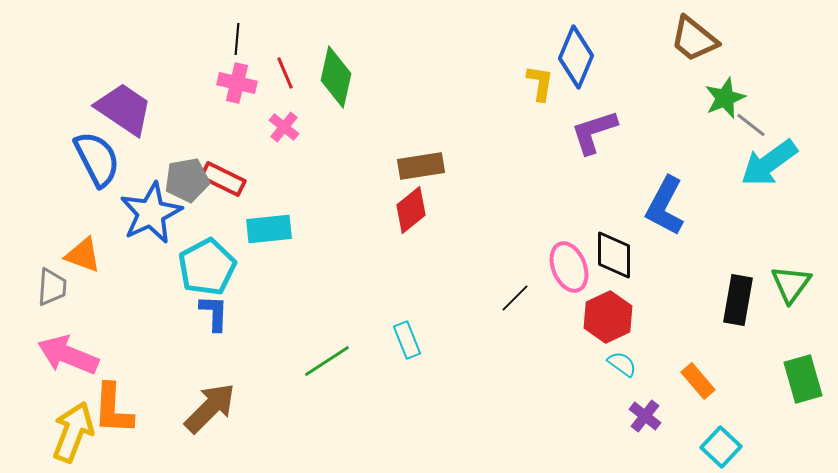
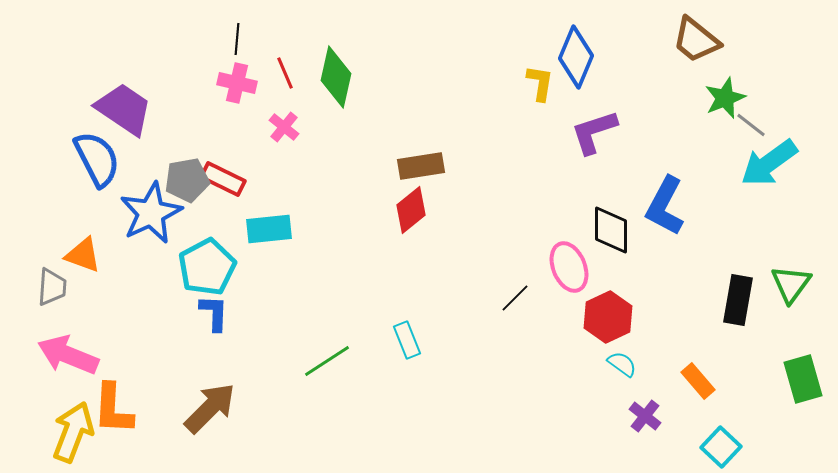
brown trapezoid at (694, 39): moved 2 px right, 1 px down
black diamond at (614, 255): moved 3 px left, 25 px up
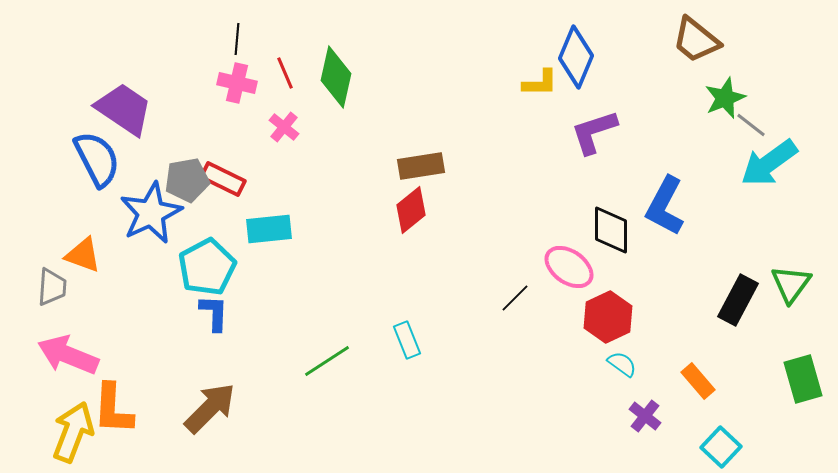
yellow L-shape at (540, 83): rotated 81 degrees clockwise
pink ellipse at (569, 267): rotated 33 degrees counterclockwise
black rectangle at (738, 300): rotated 18 degrees clockwise
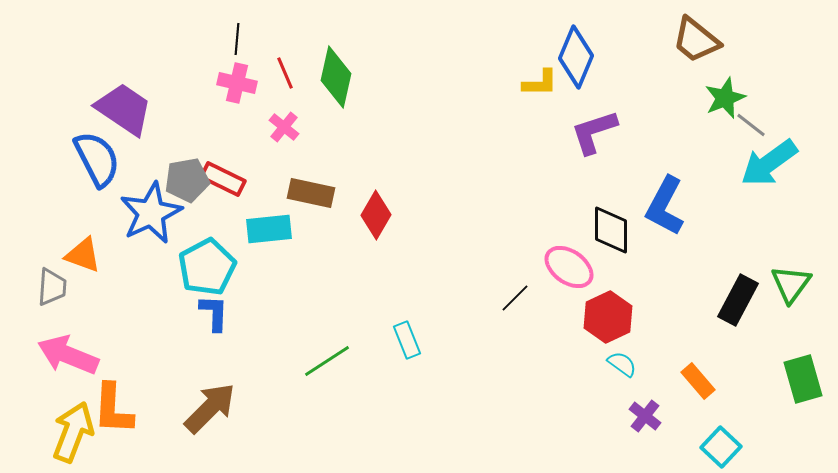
brown rectangle at (421, 166): moved 110 px left, 27 px down; rotated 21 degrees clockwise
red diamond at (411, 210): moved 35 px left, 5 px down; rotated 21 degrees counterclockwise
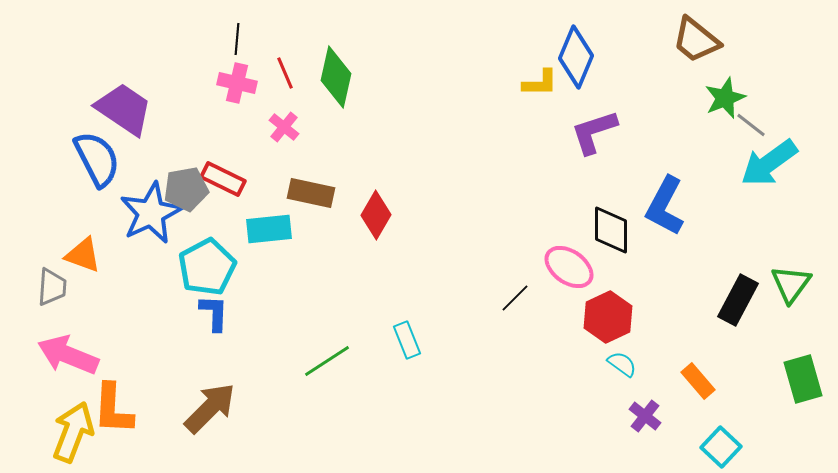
gray pentagon at (187, 180): moved 1 px left, 9 px down
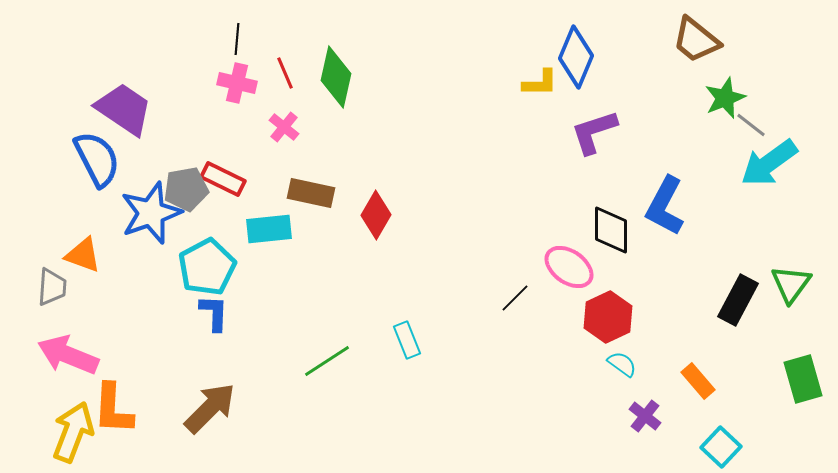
blue star at (151, 213): rotated 6 degrees clockwise
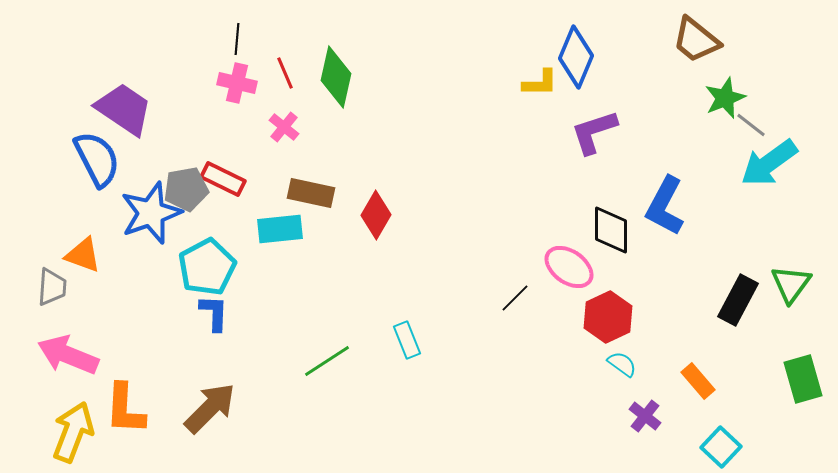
cyan rectangle at (269, 229): moved 11 px right
orange L-shape at (113, 409): moved 12 px right
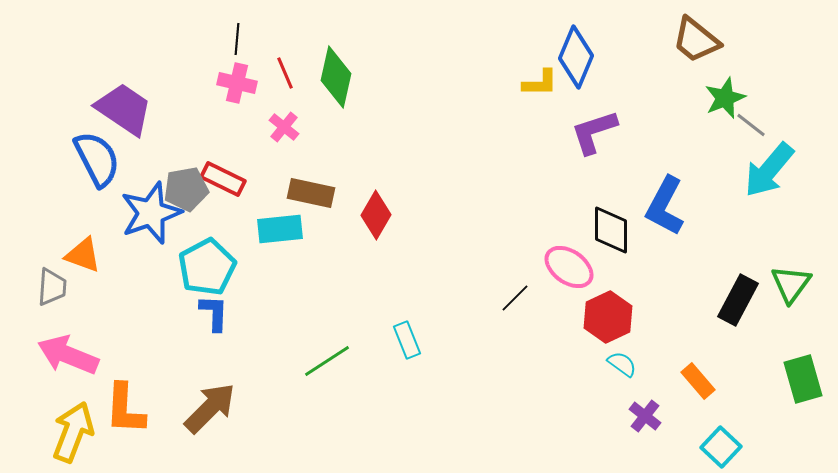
cyan arrow at (769, 163): moved 7 px down; rotated 14 degrees counterclockwise
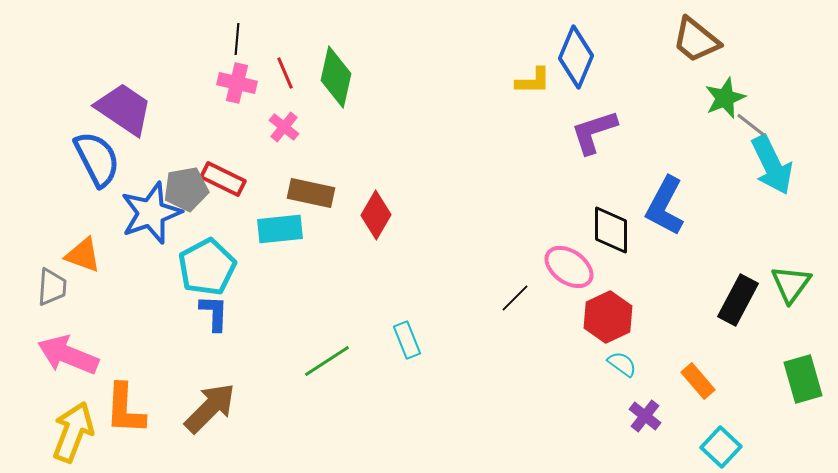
yellow L-shape at (540, 83): moved 7 px left, 2 px up
cyan arrow at (769, 170): moved 3 px right, 5 px up; rotated 66 degrees counterclockwise
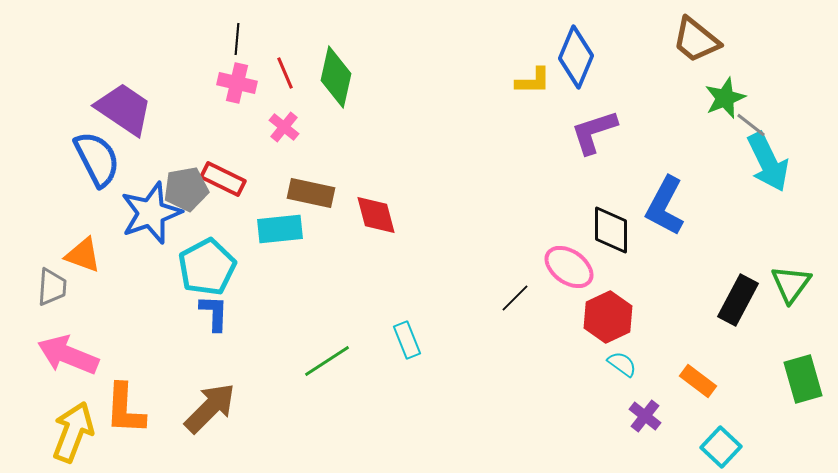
cyan arrow at (772, 165): moved 4 px left, 3 px up
red diamond at (376, 215): rotated 45 degrees counterclockwise
orange rectangle at (698, 381): rotated 12 degrees counterclockwise
